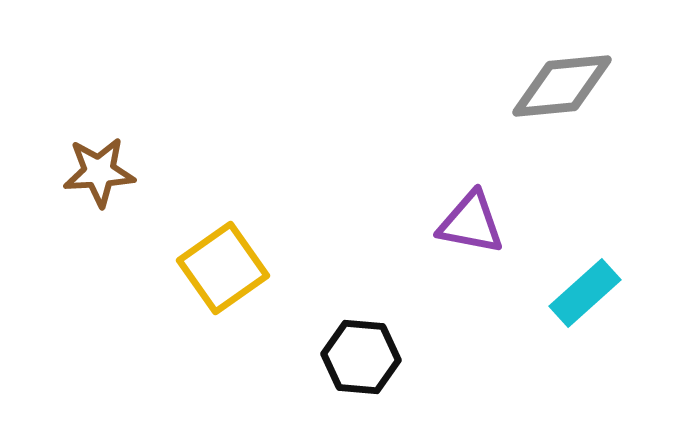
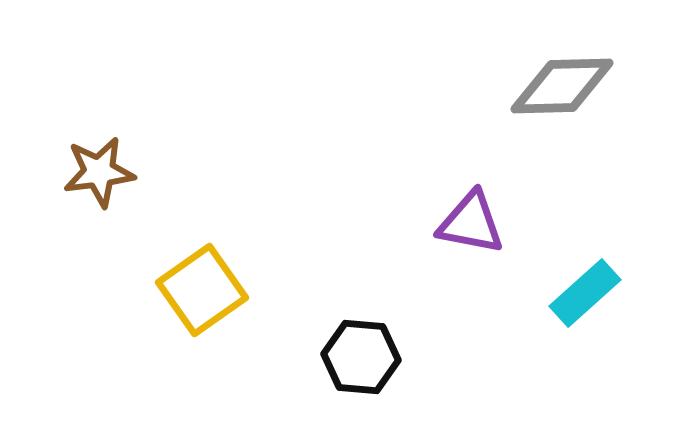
gray diamond: rotated 4 degrees clockwise
brown star: rotated 4 degrees counterclockwise
yellow square: moved 21 px left, 22 px down
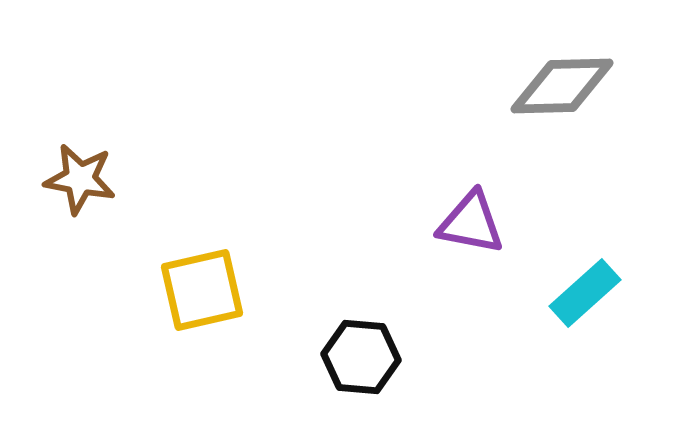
brown star: moved 19 px left, 7 px down; rotated 18 degrees clockwise
yellow square: rotated 22 degrees clockwise
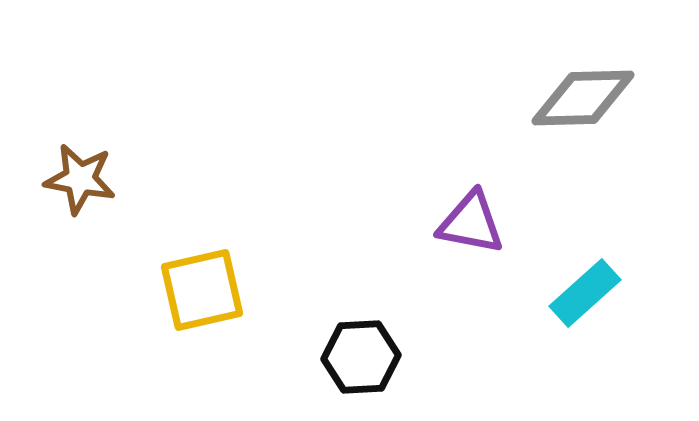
gray diamond: moved 21 px right, 12 px down
black hexagon: rotated 8 degrees counterclockwise
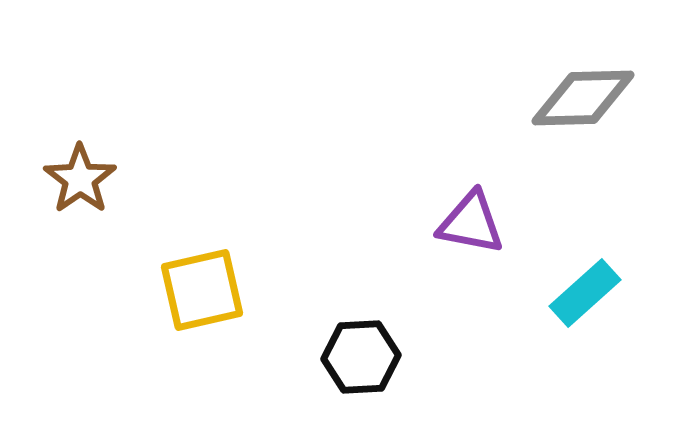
brown star: rotated 26 degrees clockwise
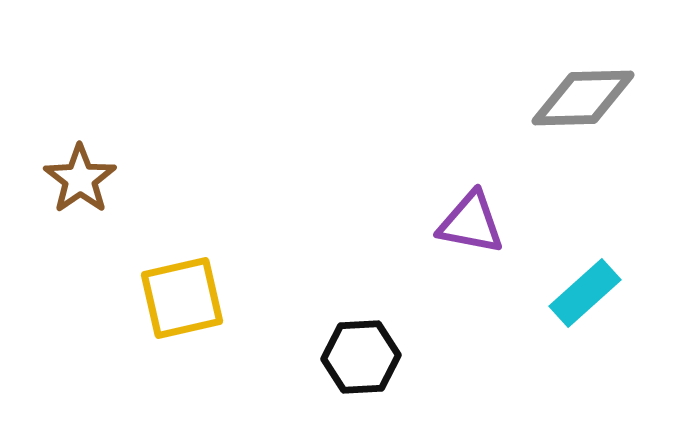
yellow square: moved 20 px left, 8 px down
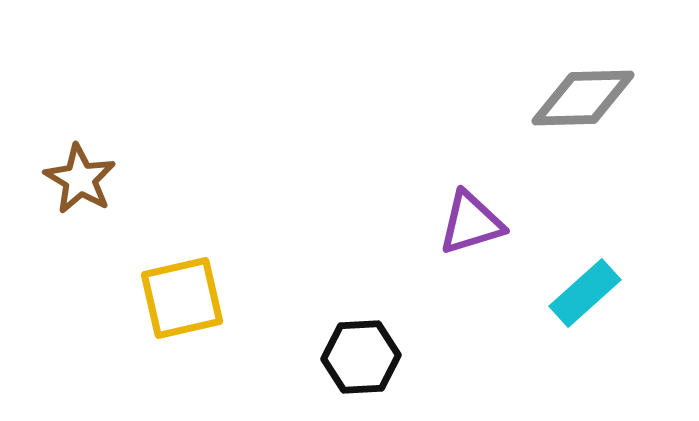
brown star: rotated 6 degrees counterclockwise
purple triangle: rotated 28 degrees counterclockwise
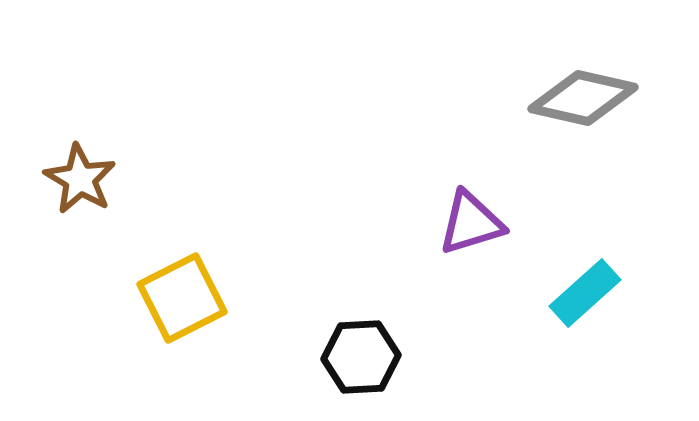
gray diamond: rotated 14 degrees clockwise
yellow square: rotated 14 degrees counterclockwise
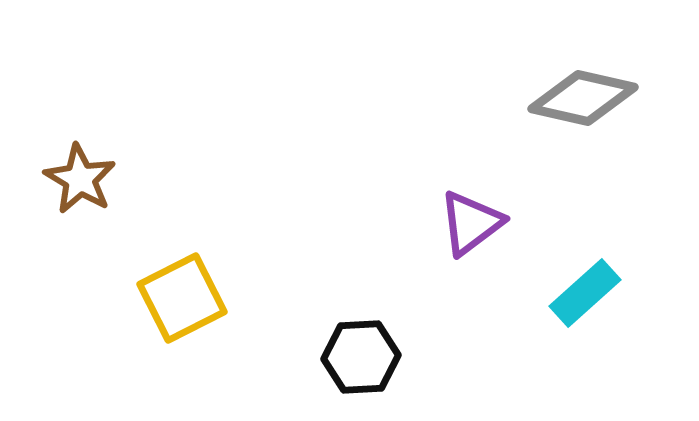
purple triangle: rotated 20 degrees counterclockwise
